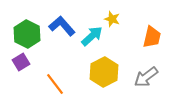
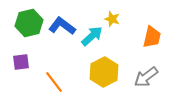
blue L-shape: rotated 12 degrees counterclockwise
green hexagon: moved 2 px right, 11 px up; rotated 20 degrees clockwise
purple square: rotated 24 degrees clockwise
orange line: moved 1 px left, 2 px up
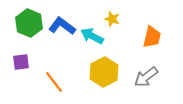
green hexagon: rotated 24 degrees counterclockwise
cyan arrow: rotated 110 degrees counterclockwise
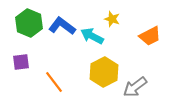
orange trapezoid: moved 2 px left, 1 px up; rotated 50 degrees clockwise
gray arrow: moved 11 px left, 10 px down
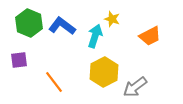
cyan arrow: moved 3 px right; rotated 80 degrees clockwise
purple square: moved 2 px left, 2 px up
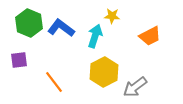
yellow star: moved 3 px up; rotated 14 degrees counterclockwise
blue L-shape: moved 1 px left, 2 px down
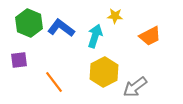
yellow star: moved 3 px right
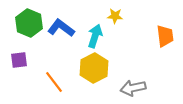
orange trapezoid: moved 15 px right; rotated 70 degrees counterclockwise
yellow hexagon: moved 10 px left, 4 px up
gray arrow: moved 2 px left, 1 px down; rotated 25 degrees clockwise
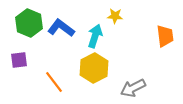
gray arrow: rotated 15 degrees counterclockwise
